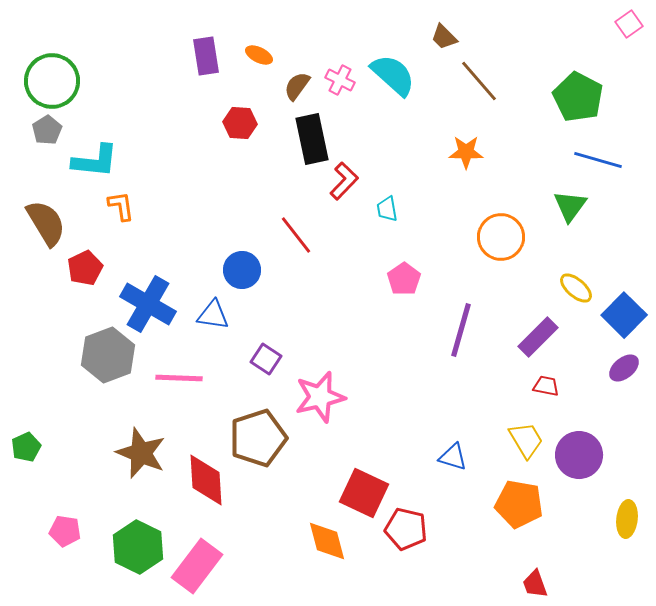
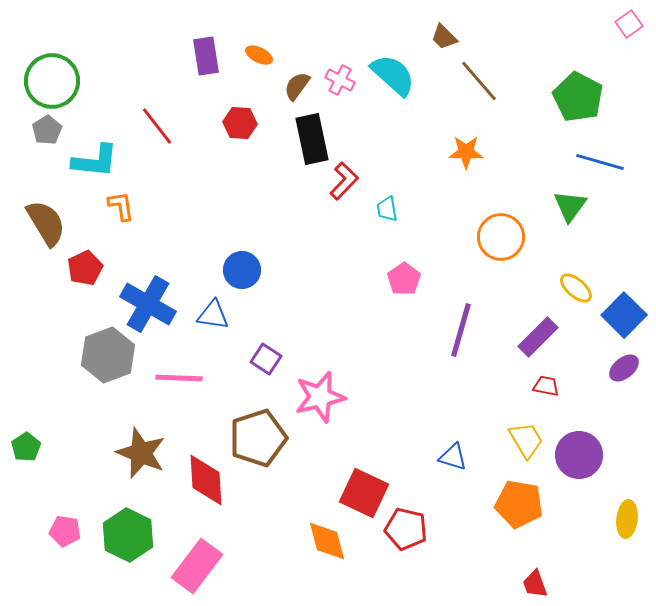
blue line at (598, 160): moved 2 px right, 2 px down
red line at (296, 235): moved 139 px left, 109 px up
green pentagon at (26, 447): rotated 8 degrees counterclockwise
green hexagon at (138, 547): moved 10 px left, 12 px up
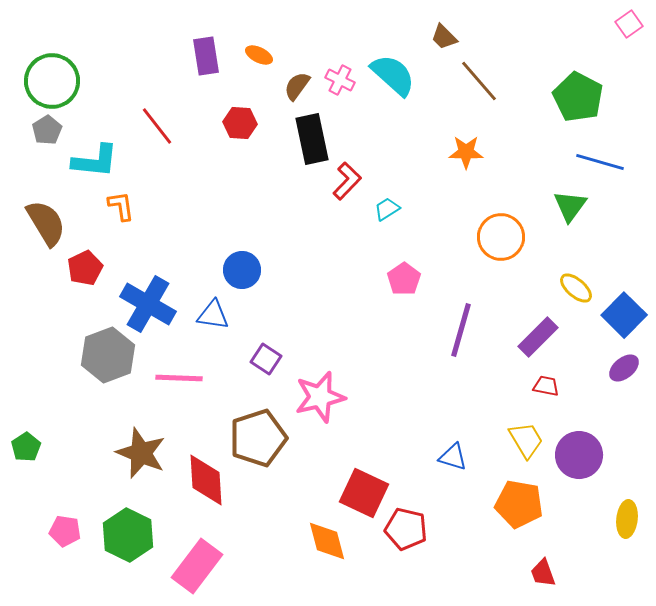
red L-shape at (344, 181): moved 3 px right
cyan trapezoid at (387, 209): rotated 68 degrees clockwise
red trapezoid at (535, 584): moved 8 px right, 11 px up
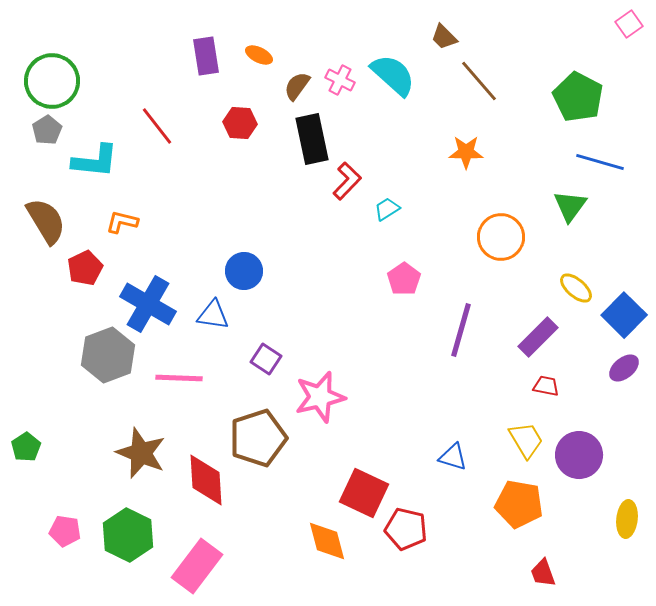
orange L-shape at (121, 206): moved 1 px right, 16 px down; rotated 68 degrees counterclockwise
brown semicircle at (46, 223): moved 2 px up
blue circle at (242, 270): moved 2 px right, 1 px down
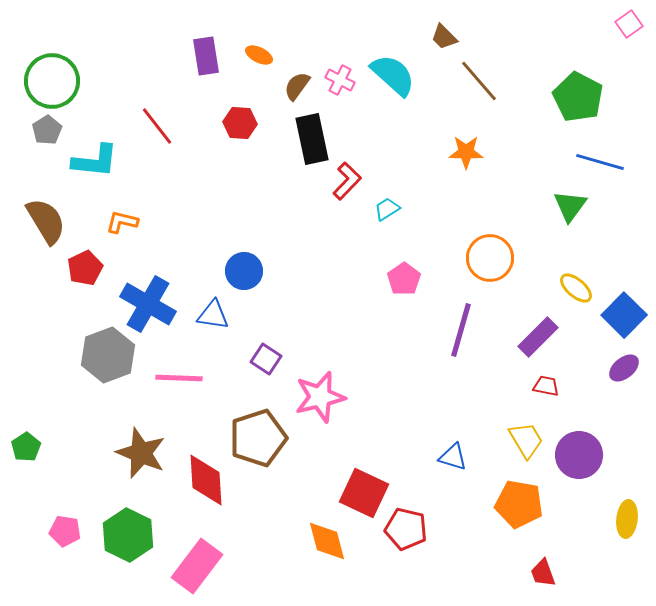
orange circle at (501, 237): moved 11 px left, 21 px down
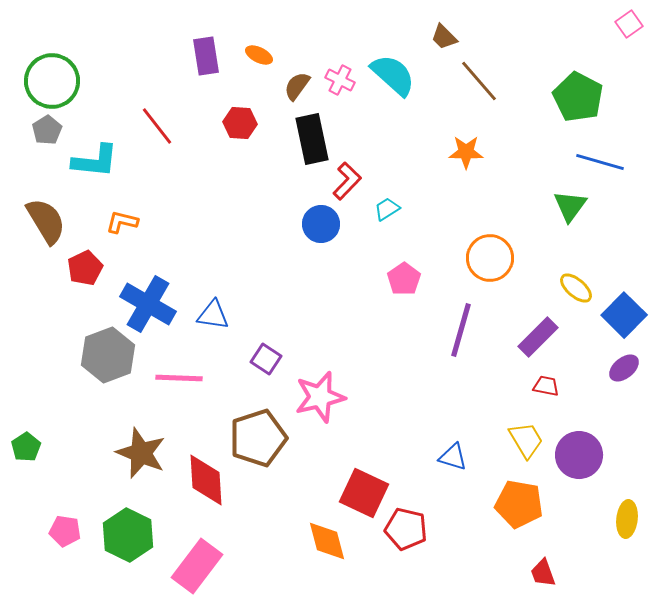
blue circle at (244, 271): moved 77 px right, 47 px up
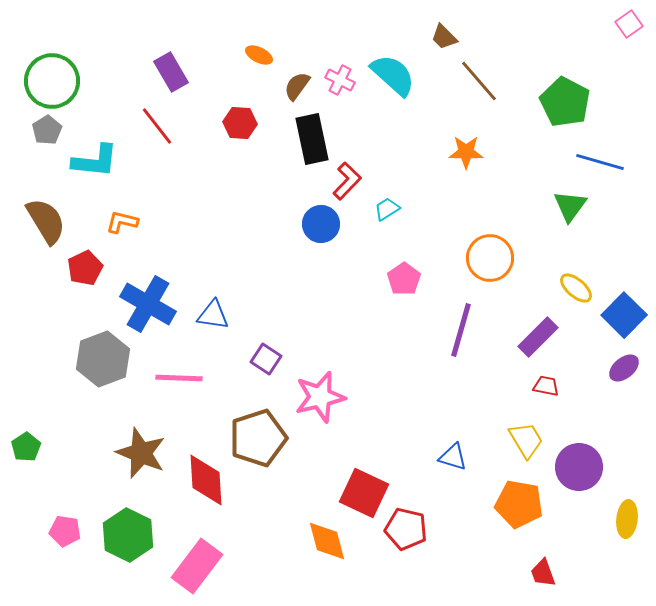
purple rectangle at (206, 56): moved 35 px left, 16 px down; rotated 21 degrees counterclockwise
green pentagon at (578, 97): moved 13 px left, 5 px down
gray hexagon at (108, 355): moved 5 px left, 4 px down
purple circle at (579, 455): moved 12 px down
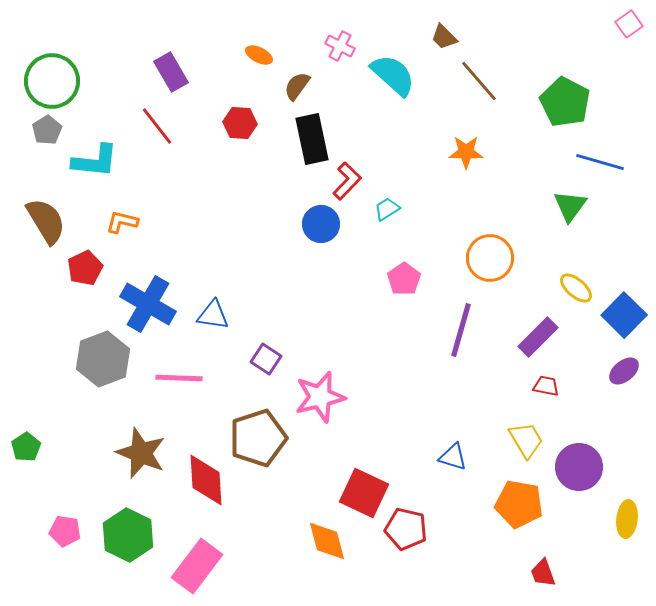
pink cross at (340, 80): moved 34 px up
purple ellipse at (624, 368): moved 3 px down
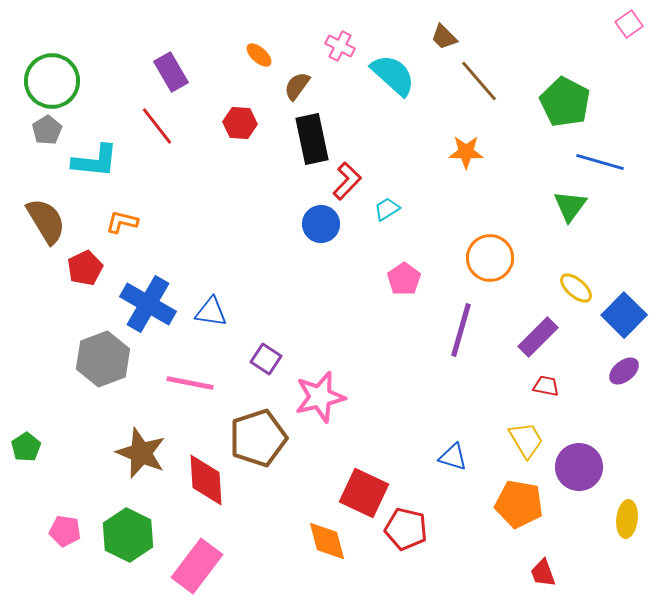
orange ellipse at (259, 55): rotated 16 degrees clockwise
blue triangle at (213, 315): moved 2 px left, 3 px up
pink line at (179, 378): moved 11 px right, 5 px down; rotated 9 degrees clockwise
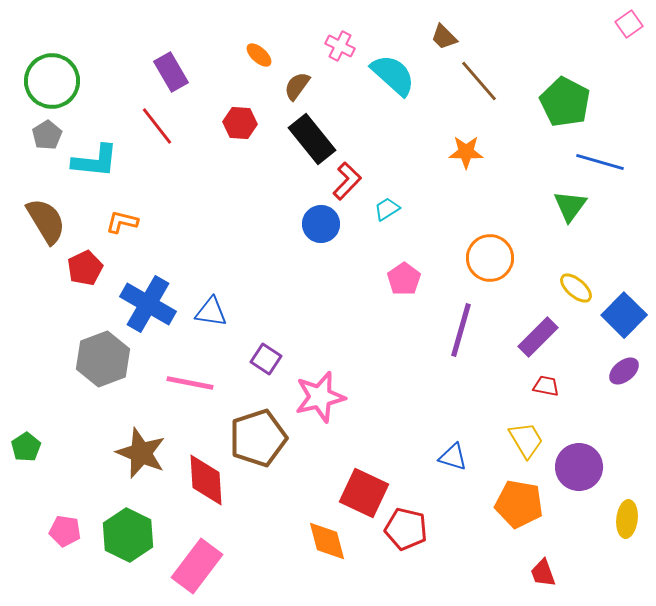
gray pentagon at (47, 130): moved 5 px down
black rectangle at (312, 139): rotated 27 degrees counterclockwise
